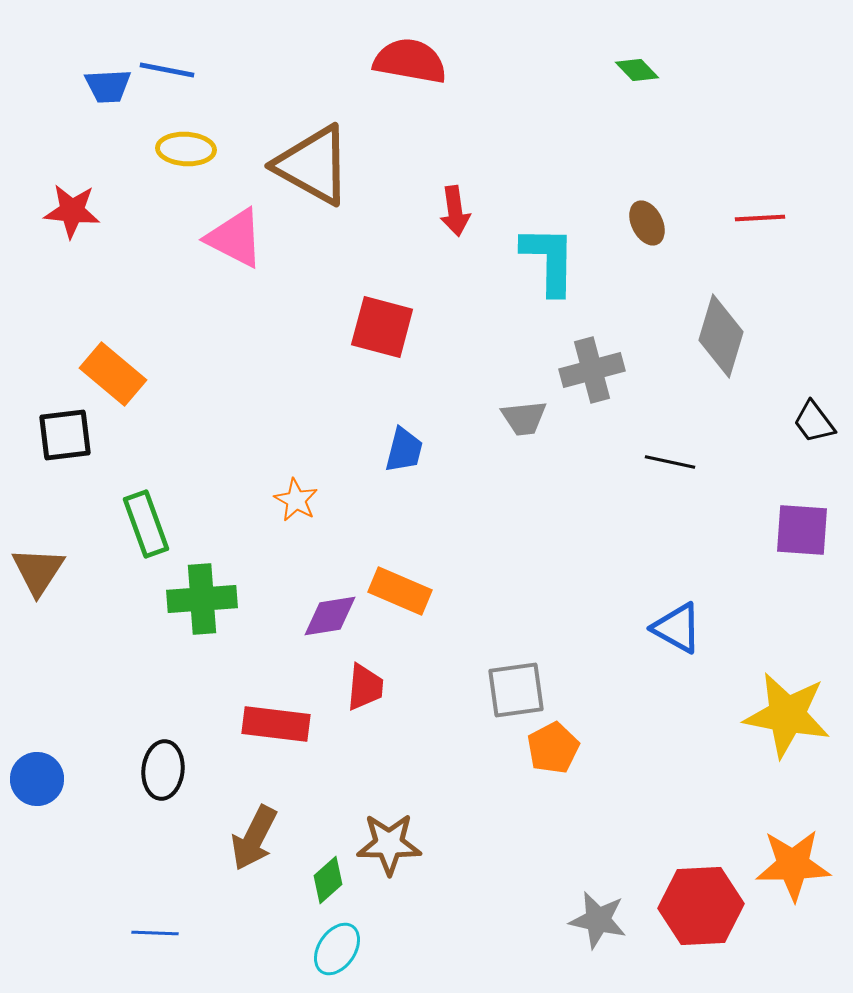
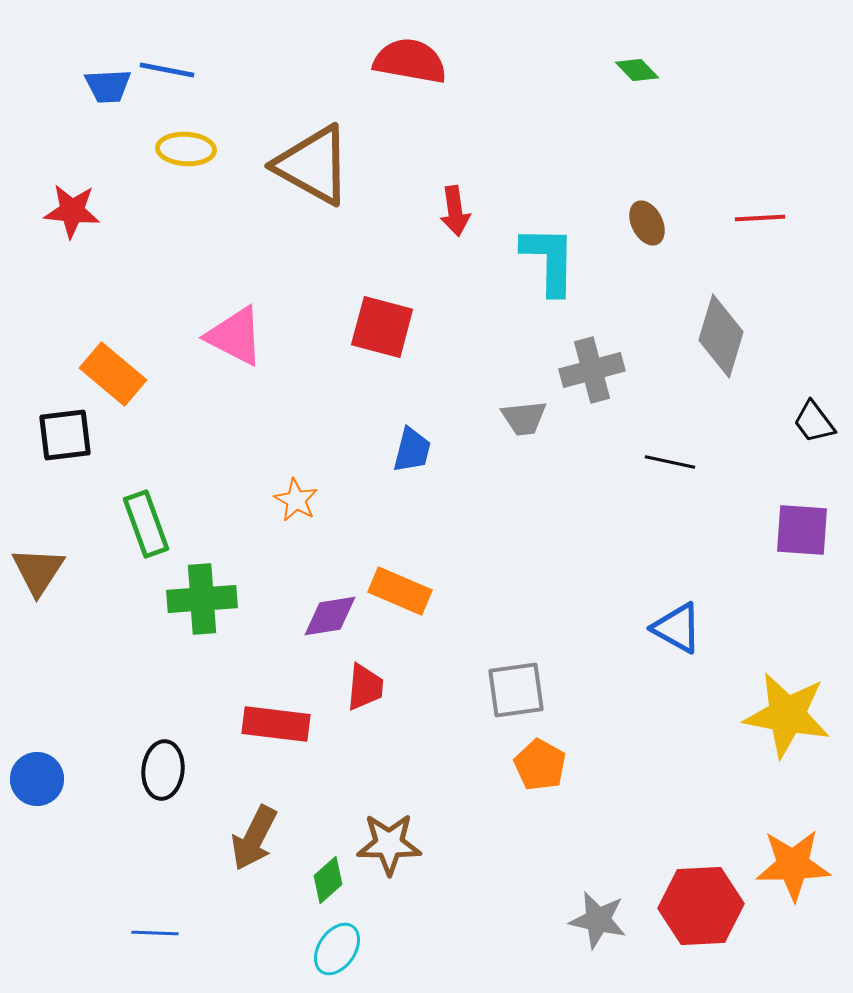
pink triangle at (235, 238): moved 98 px down
blue trapezoid at (404, 450): moved 8 px right
orange pentagon at (553, 748): moved 13 px left, 17 px down; rotated 15 degrees counterclockwise
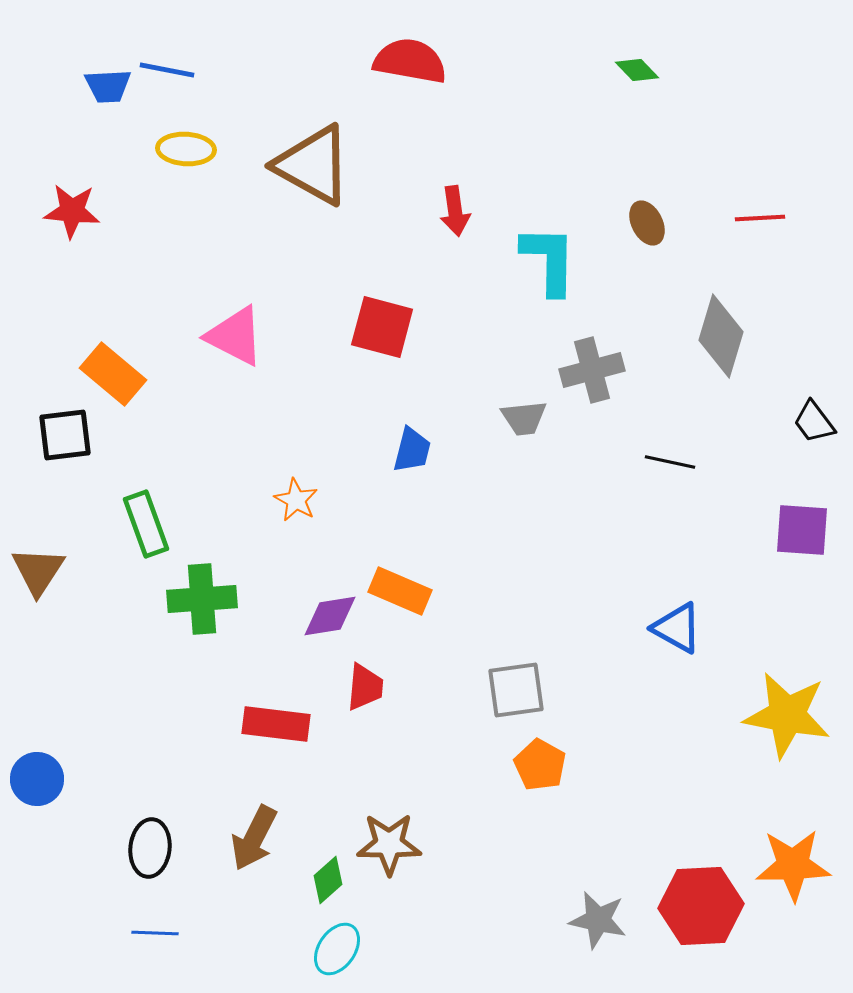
black ellipse at (163, 770): moved 13 px left, 78 px down
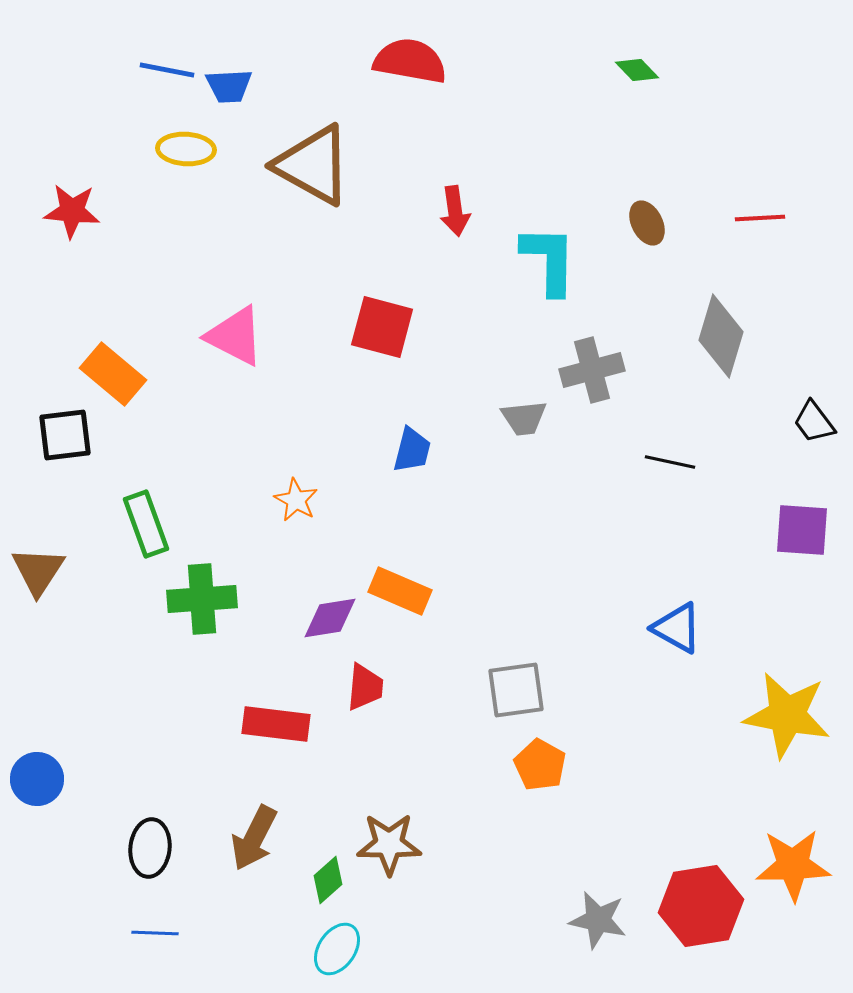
blue trapezoid at (108, 86): moved 121 px right
purple diamond at (330, 616): moved 2 px down
red hexagon at (701, 906): rotated 6 degrees counterclockwise
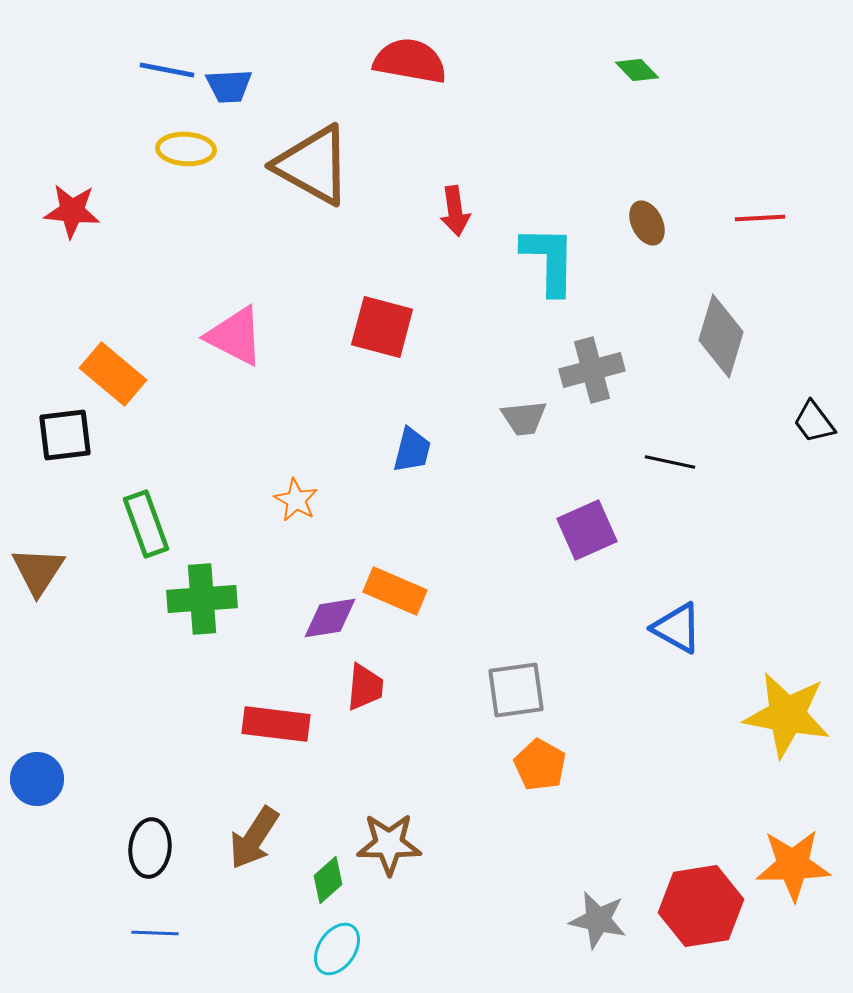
purple square at (802, 530): moved 215 px left; rotated 28 degrees counterclockwise
orange rectangle at (400, 591): moved 5 px left
brown arrow at (254, 838): rotated 6 degrees clockwise
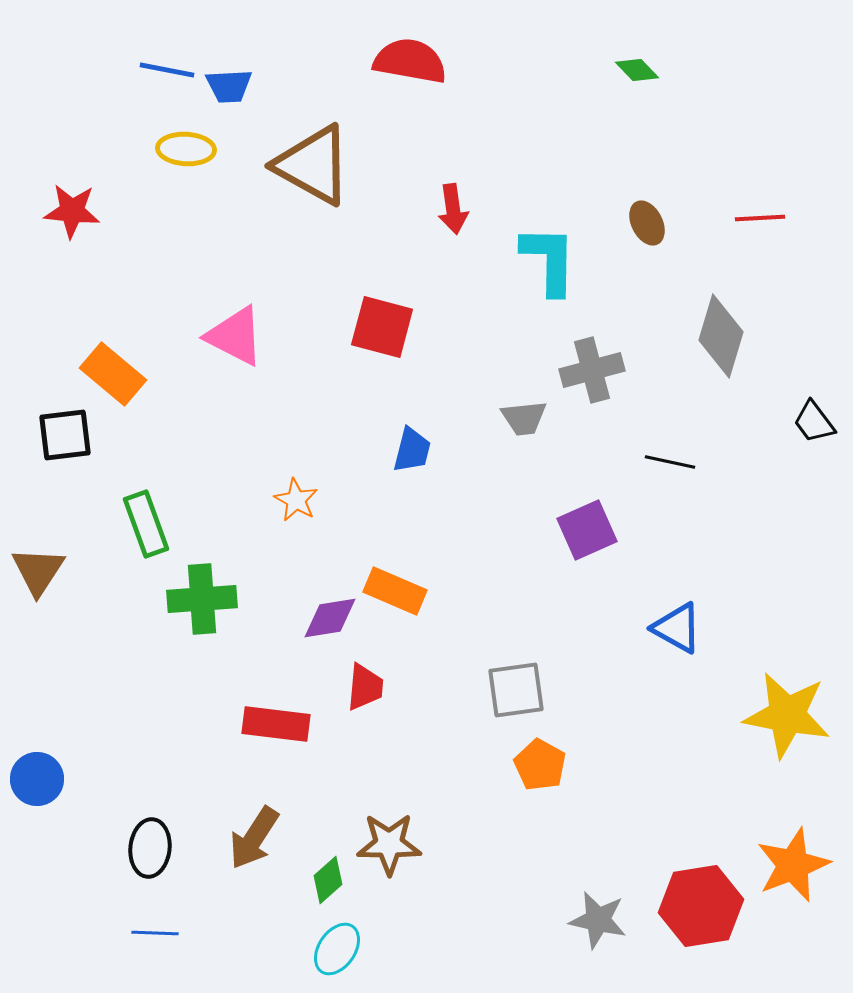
red arrow at (455, 211): moved 2 px left, 2 px up
orange star at (793, 865): rotated 20 degrees counterclockwise
